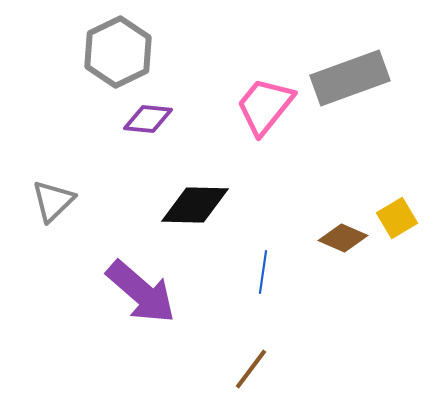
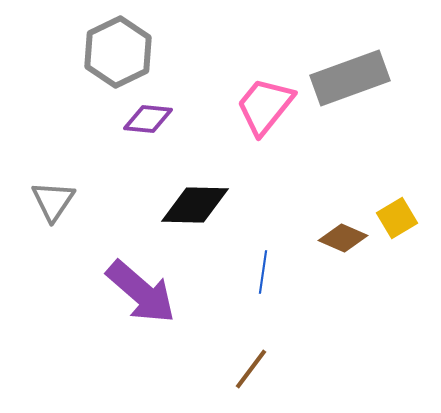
gray triangle: rotated 12 degrees counterclockwise
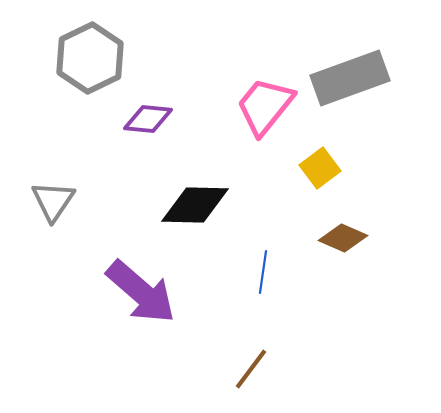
gray hexagon: moved 28 px left, 6 px down
yellow square: moved 77 px left, 50 px up; rotated 6 degrees counterclockwise
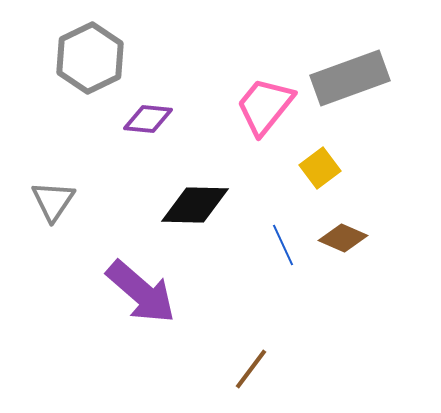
blue line: moved 20 px right, 27 px up; rotated 33 degrees counterclockwise
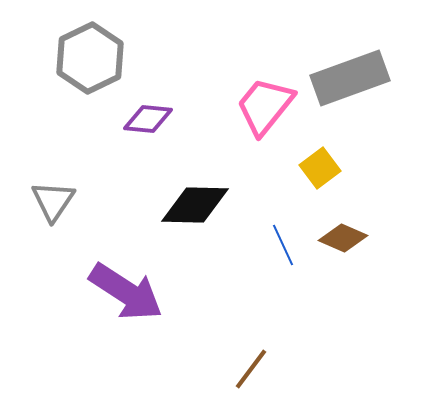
purple arrow: moved 15 px left; rotated 8 degrees counterclockwise
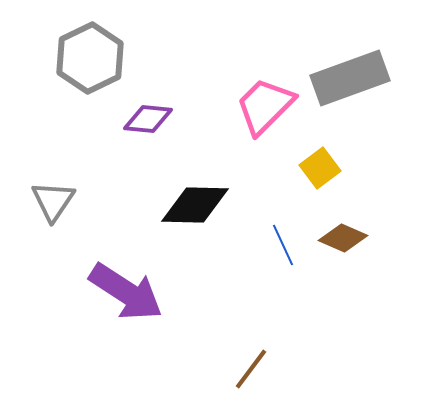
pink trapezoid: rotated 6 degrees clockwise
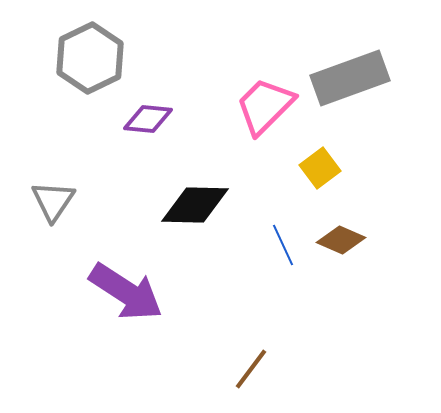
brown diamond: moved 2 px left, 2 px down
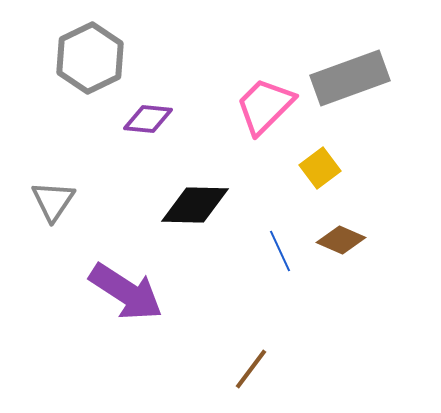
blue line: moved 3 px left, 6 px down
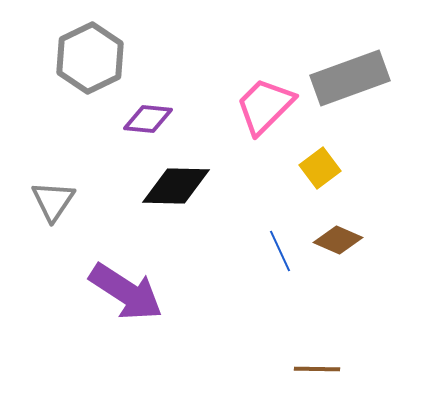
black diamond: moved 19 px left, 19 px up
brown diamond: moved 3 px left
brown line: moved 66 px right; rotated 54 degrees clockwise
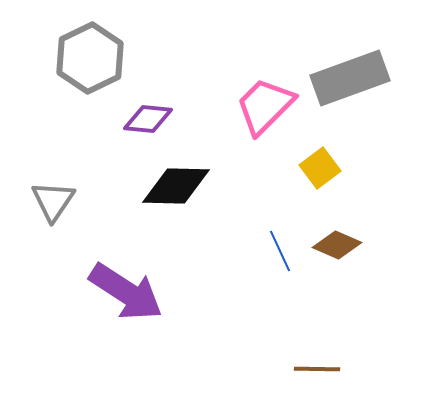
brown diamond: moved 1 px left, 5 px down
